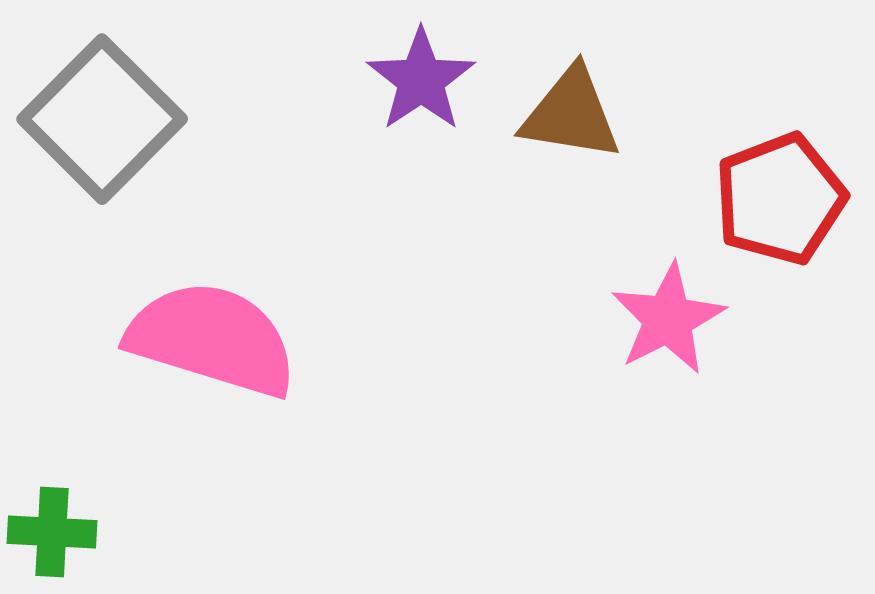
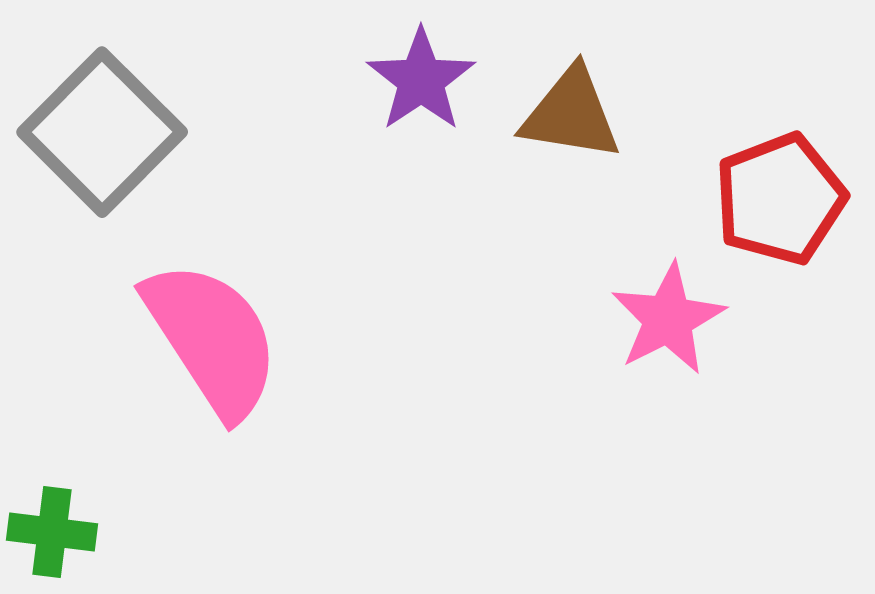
gray square: moved 13 px down
pink semicircle: rotated 40 degrees clockwise
green cross: rotated 4 degrees clockwise
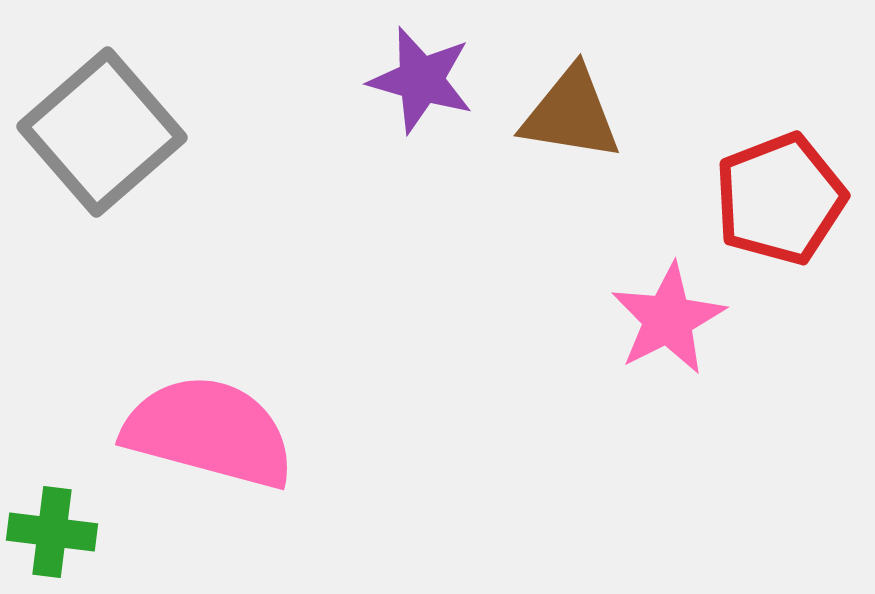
purple star: rotated 22 degrees counterclockwise
gray square: rotated 4 degrees clockwise
pink semicircle: moved 3 px left, 93 px down; rotated 42 degrees counterclockwise
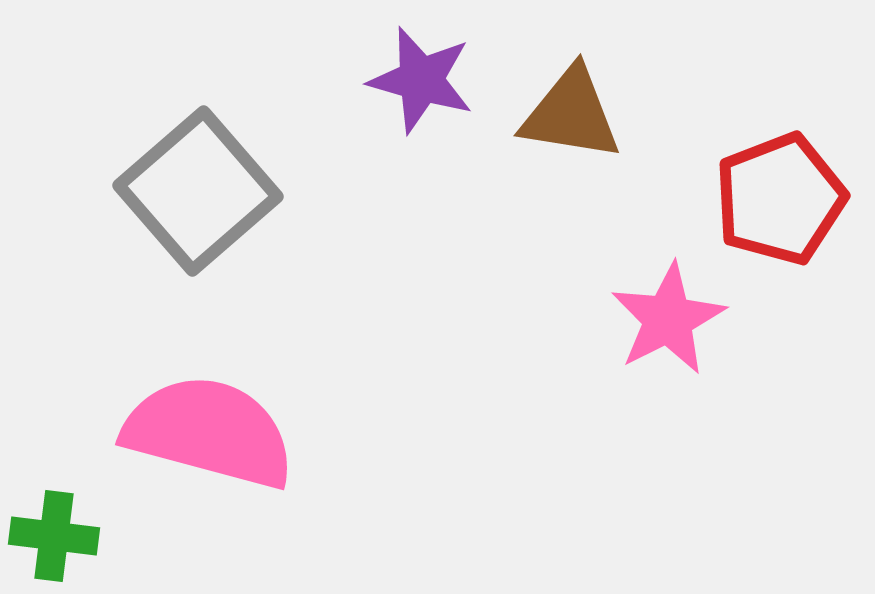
gray square: moved 96 px right, 59 px down
green cross: moved 2 px right, 4 px down
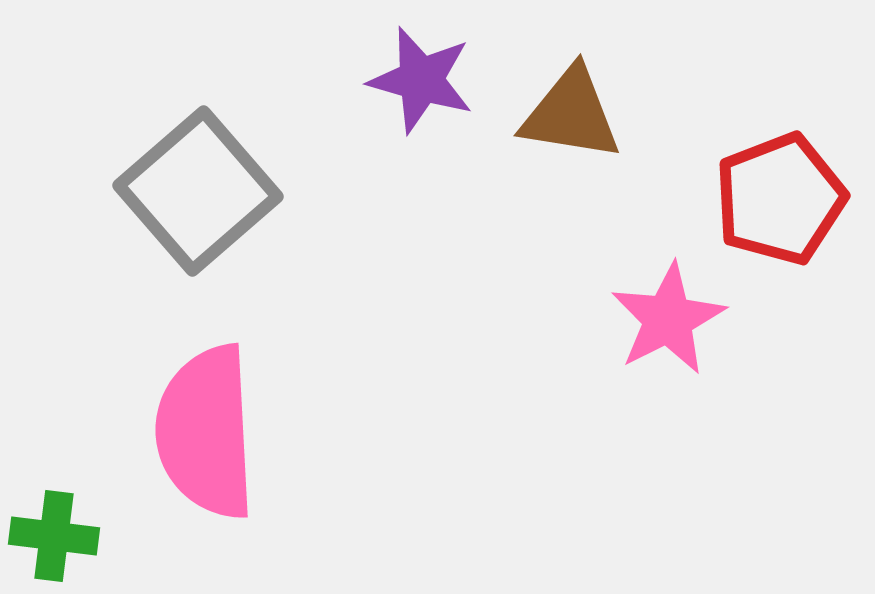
pink semicircle: moved 3 px left; rotated 108 degrees counterclockwise
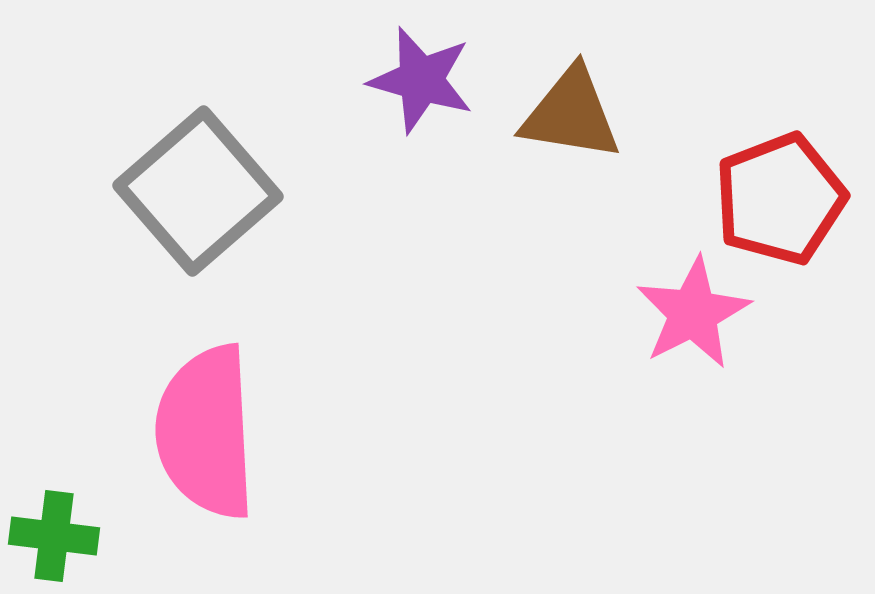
pink star: moved 25 px right, 6 px up
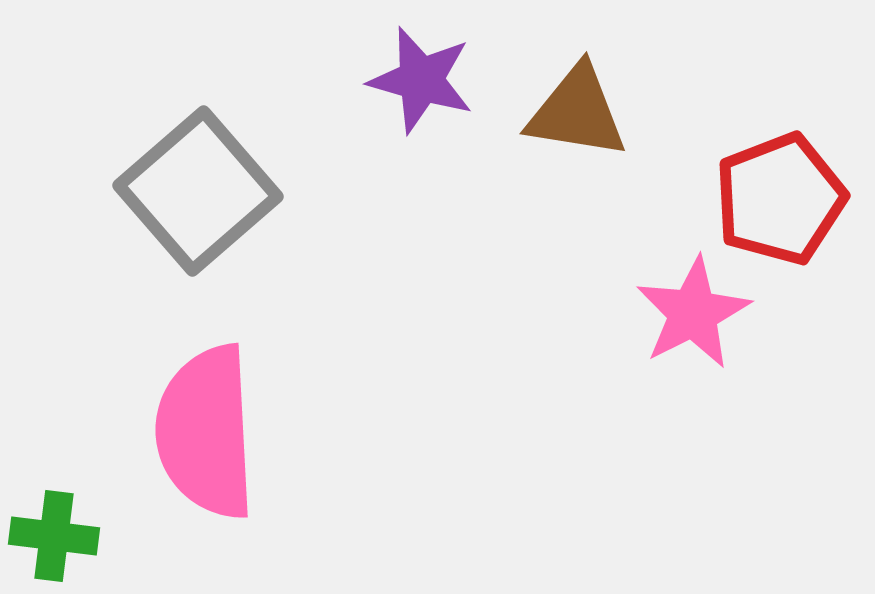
brown triangle: moved 6 px right, 2 px up
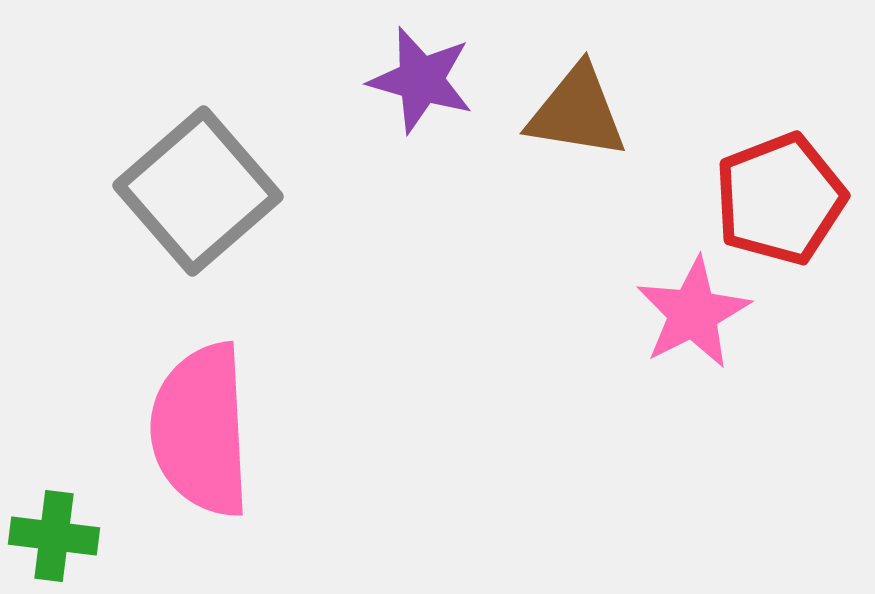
pink semicircle: moved 5 px left, 2 px up
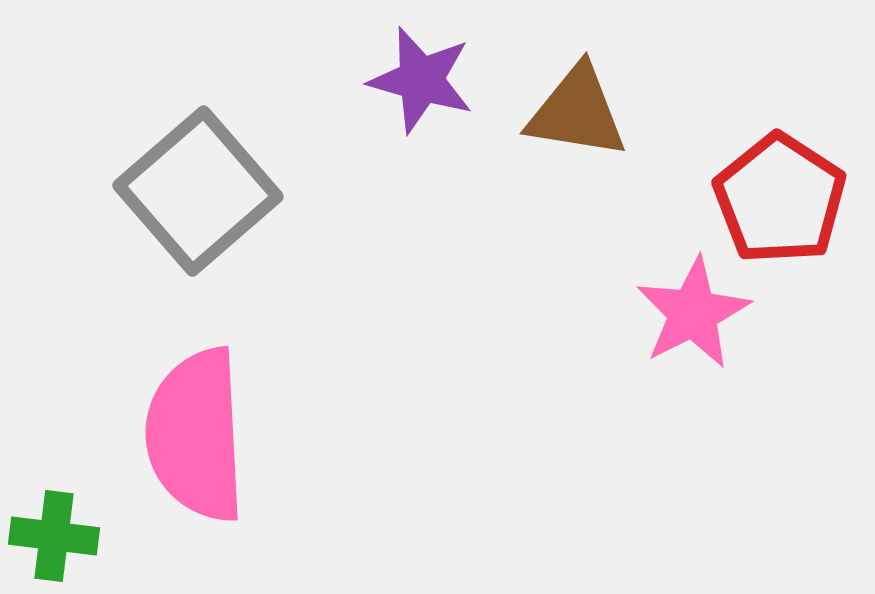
red pentagon: rotated 18 degrees counterclockwise
pink semicircle: moved 5 px left, 5 px down
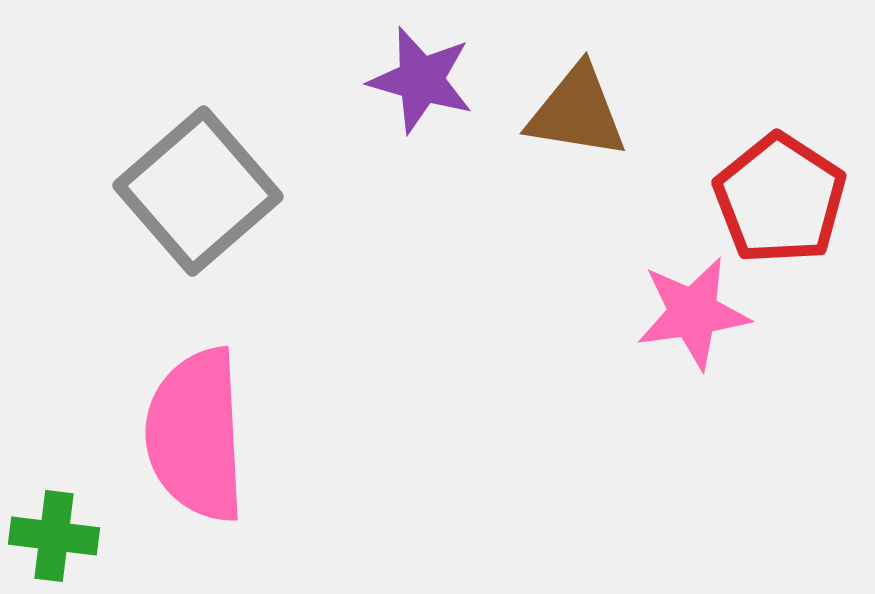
pink star: rotated 19 degrees clockwise
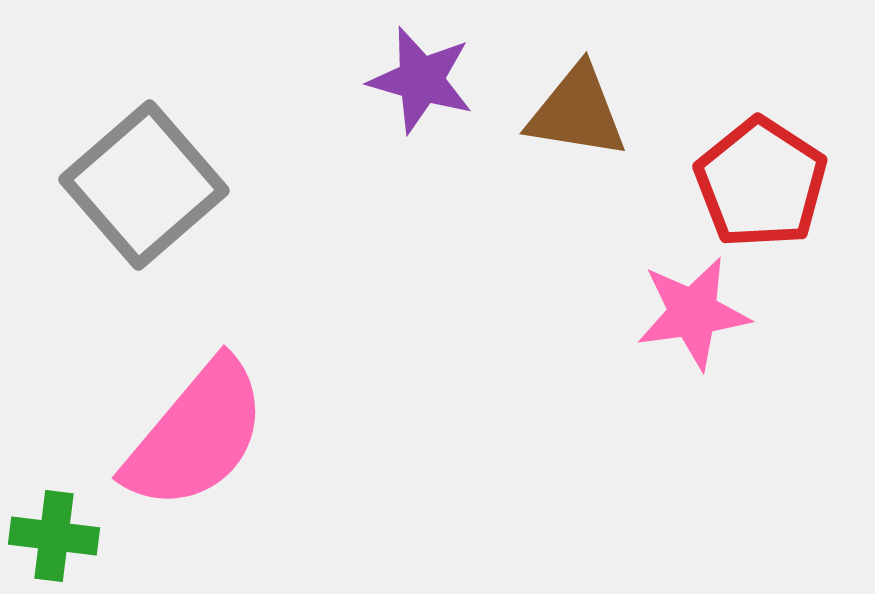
gray square: moved 54 px left, 6 px up
red pentagon: moved 19 px left, 16 px up
pink semicircle: rotated 137 degrees counterclockwise
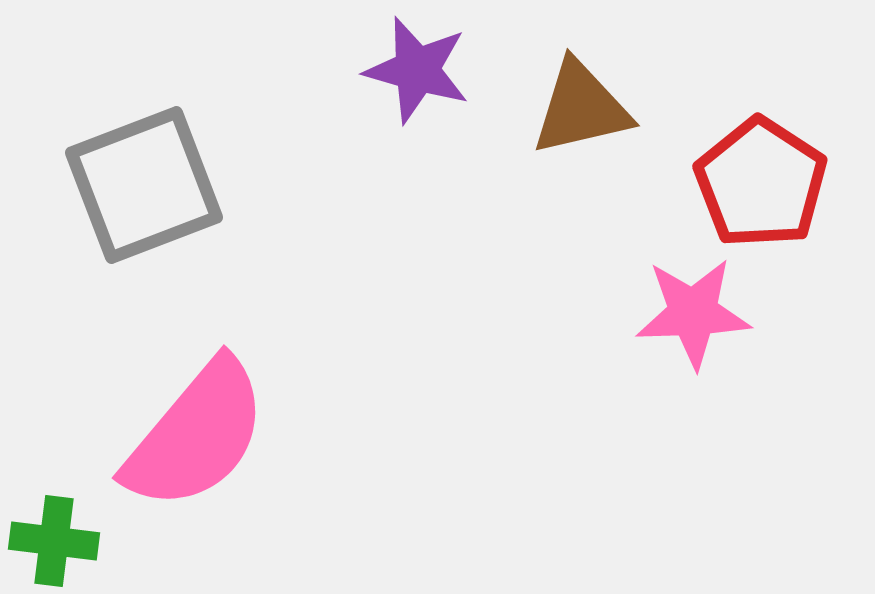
purple star: moved 4 px left, 10 px up
brown triangle: moved 4 px right, 4 px up; rotated 22 degrees counterclockwise
gray square: rotated 20 degrees clockwise
pink star: rotated 6 degrees clockwise
green cross: moved 5 px down
